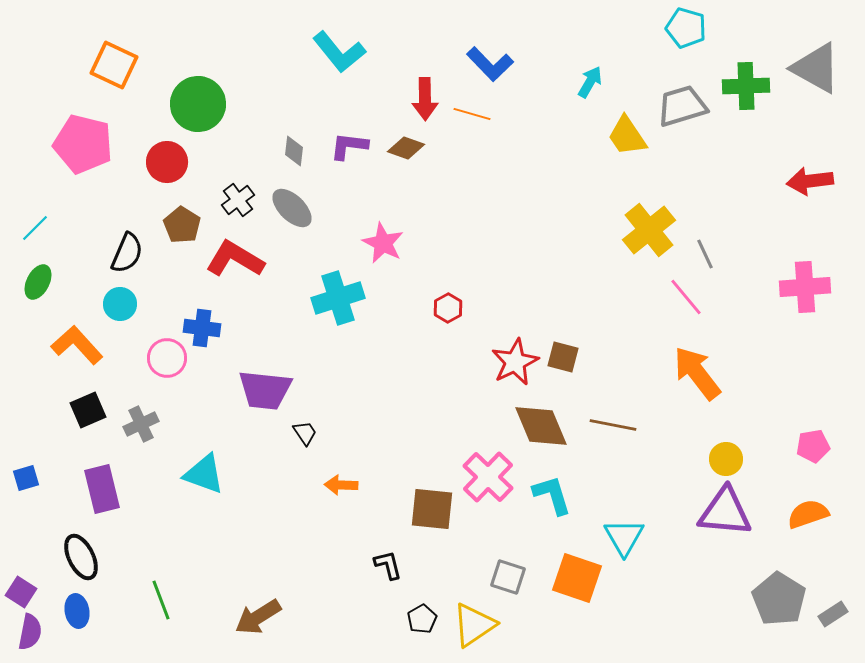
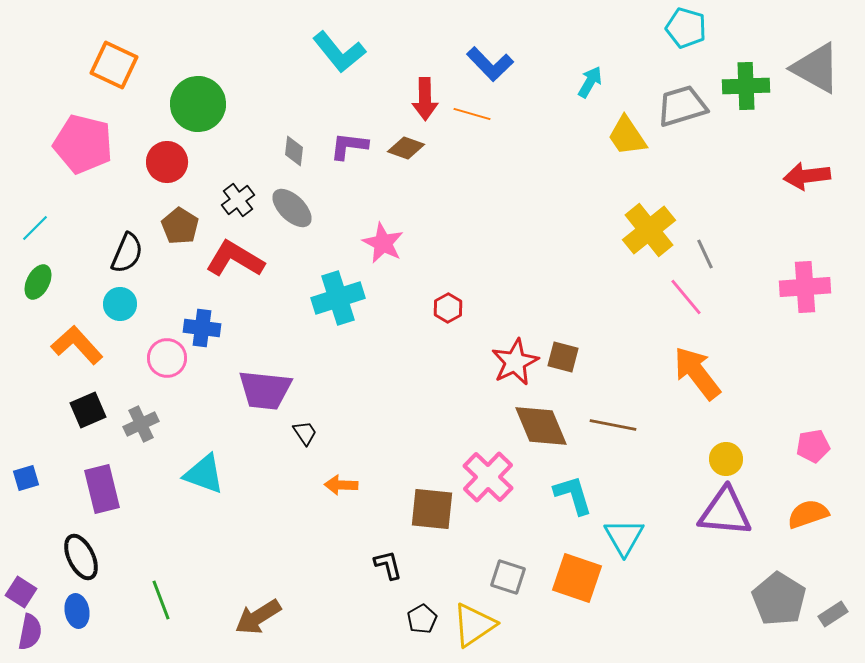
red arrow at (810, 181): moved 3 px left, 5 px up
brown pentagon at (182, 225): moved 2 px left, 1 px down
cyan L-shape at (552, 495): moved 21 px right
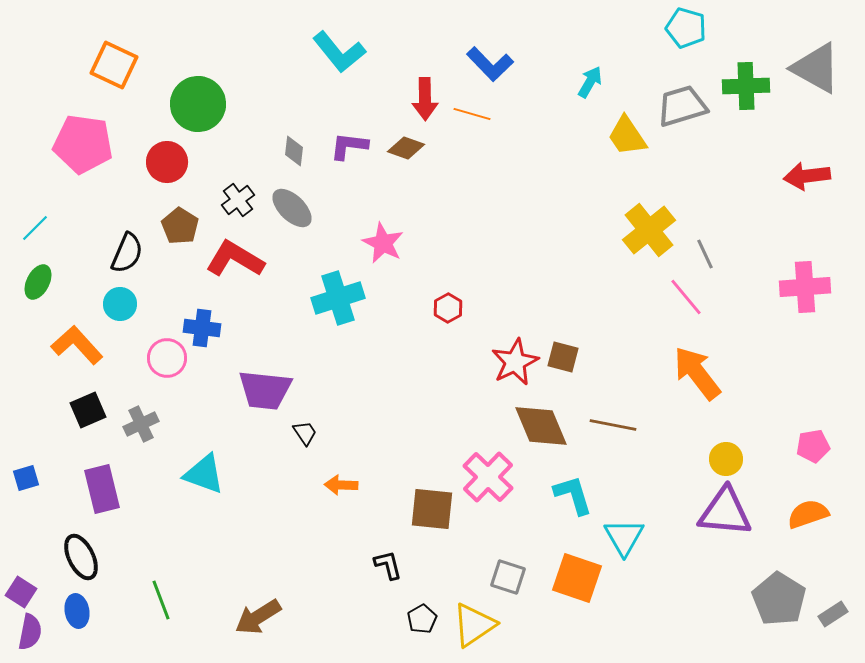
pink pentagon at (83, 144): rotated 6 degrees counterclockwise
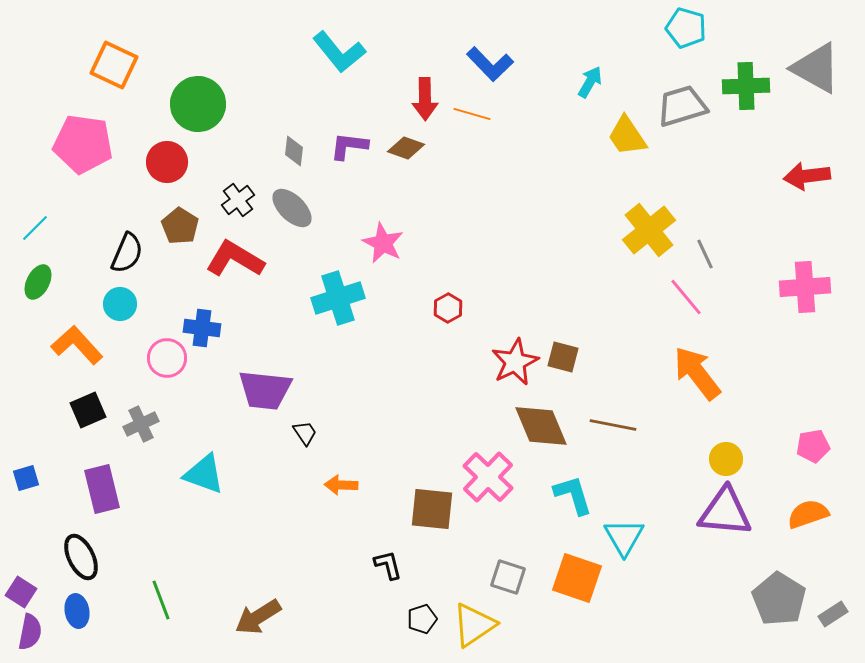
black pentagon at (422, 619): rotated 12 degrees clockwise
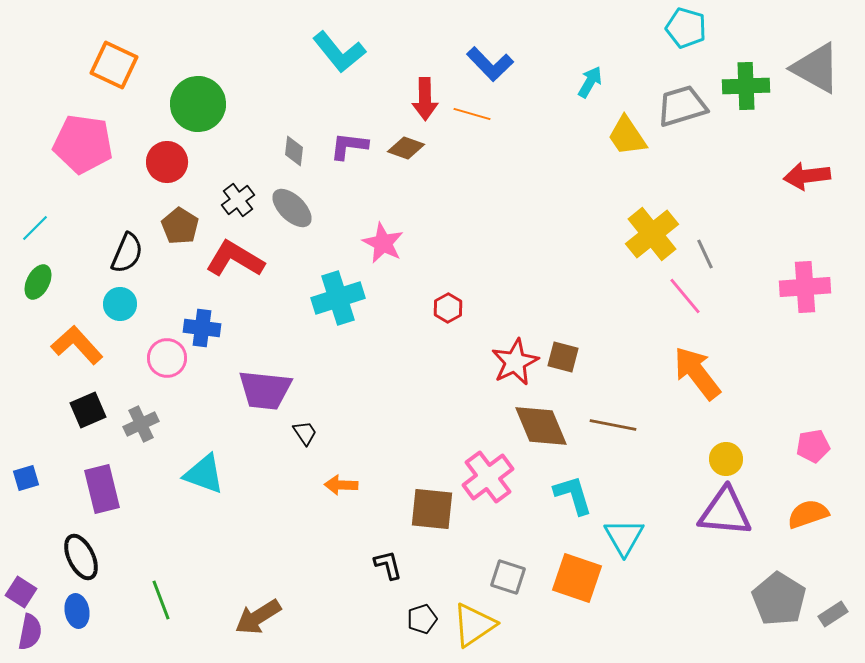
yellow cross at (649, 230): moved 3 px right, 4 px down
pink line at (686, 297): moved 1 px left, 1 px up
pink cross at (488, 477): rotated 9 degrees clockwise
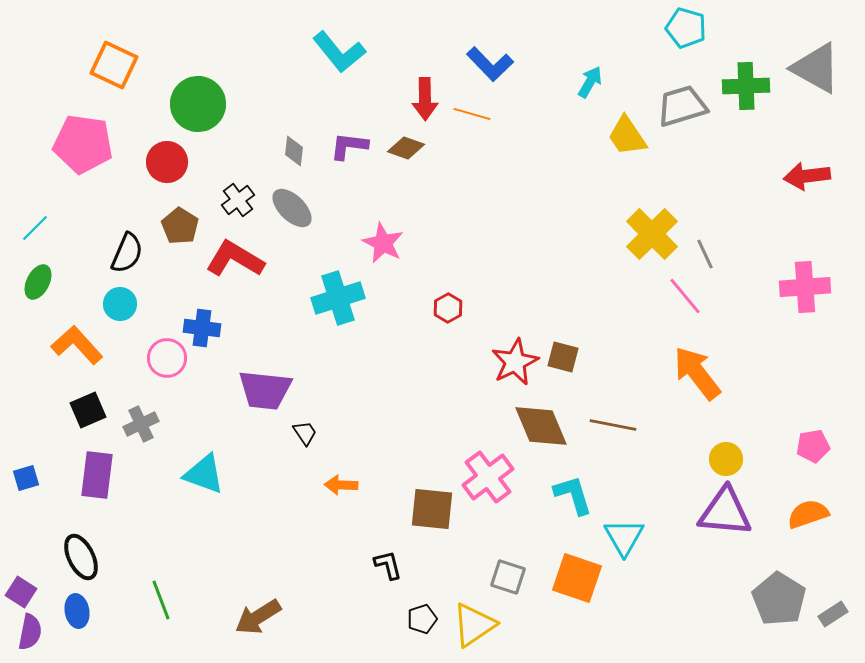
yellow cross at (652, 234): rotated 6 degrees counterclockwise
purple rectangle at (102, 489): moved 5 px left, 14 px up; rotated 21 degrees clockwise
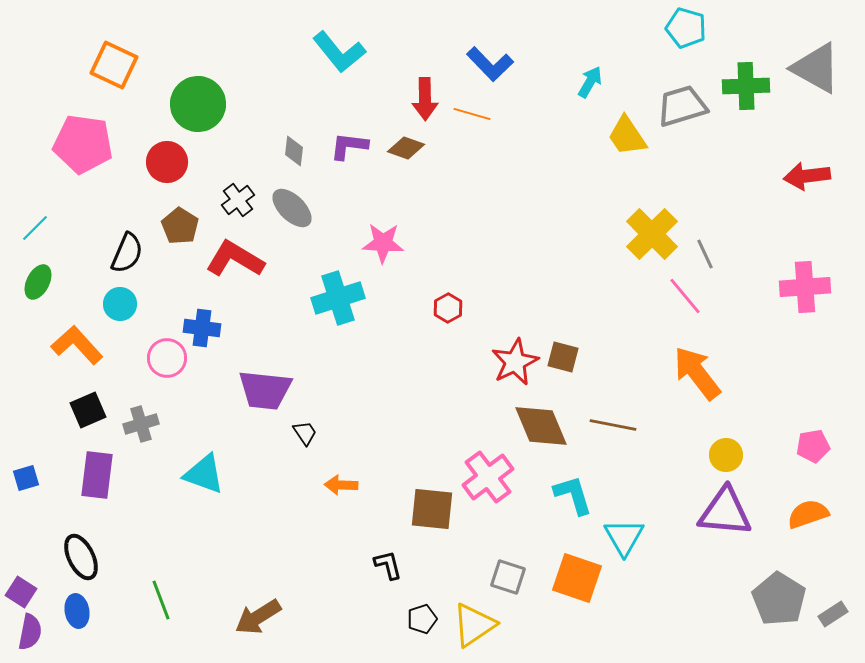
pink star at (383, 243): rotated 24 degrees counterclockwise
gray cross at (141, 424): rotated 8 degrees clockwise
yellow circle at (726, 459): moved 4 px up
